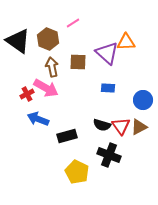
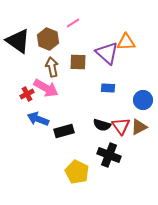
black rectangle: moved 3 px left, 5 px up
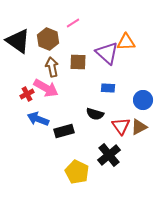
black semicircle: moved 7 px left, 11 px up
black cross: rotated 30 degrees clockwise
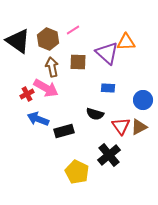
pink line: moved 7 px down
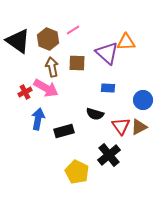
brown square: moved 1 px left, 1 px down
red cross: moved 2 px left, 2 px up
blue arrow: rotated 80 degrees clockwise
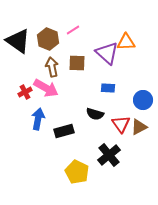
red triangle: moved 2 px up
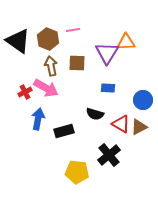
pink line: rotated 24 degrees clockwise
purple triangle: rotated 20 degrees clockwise
brown arrow: moved 1 px left, 1 px up
red triangle: rotated 24 degrees counterclockwise
yellow pentagon: rotated 20 degrees counterclockwise
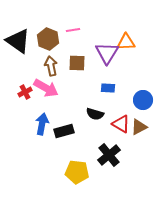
blue arrow: moved 4 px right, 5 px down
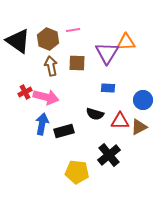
pink arrow: moved 9 px down; rotated 15 degrees counterclockwise
red triangle: moved 1 px left, 3 px up; rotated 30 degrees counterclockwise
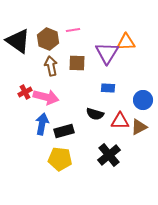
yellow pentagon: moved 17 px left, 13 px up
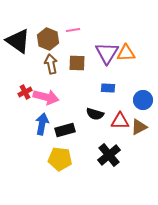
orange triangle: moved 11 px down
brown arrow: moved 2 px up
black rectangle: moved 1 px right, 1 px up
